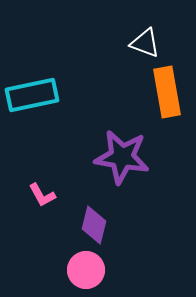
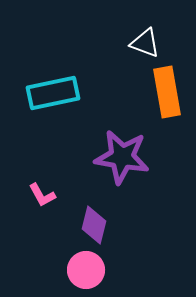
cyan rectangle: moved 21 px right, 2 px up
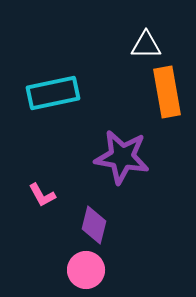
white triangle: moved 1 px right, 2 px down; rotated 20 degrees counterclockwise
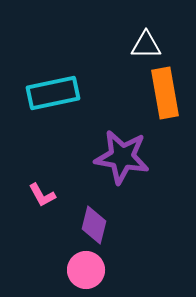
orange rectangle: moved 2 px left, 1 px down
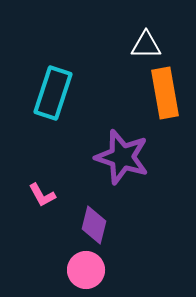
cyan rectangle: rotated 60 degrees counterclockwise
purple star: rotated 8 degrees clockwise
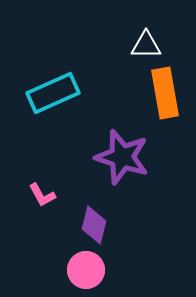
cyan rectangle: rotated 48 degrees clockwise
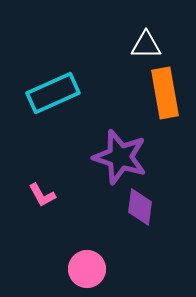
purple star: moved 2 px left
purple diamond: moved 46 px right, 18 px up; rotated 6 degrees counterclockwise
pink circle: moved 1 px right, 1 px up
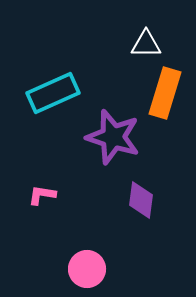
white triangle: moved 1 px up
orange rectangle: rotated 27 degrees clockwise
purple star: moved 7 px left, 20 px up
pink L-shape: rotated 128 degrees clockwise
purple diamond: moved 1 px right, 7 px up
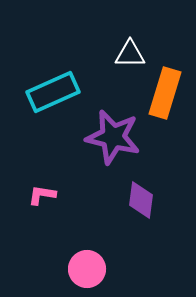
white triangle: moved 16 px left, 10 px down
cyan rectangle: moved 1 px up
purple star: rotated 4 degrees counterclockwise
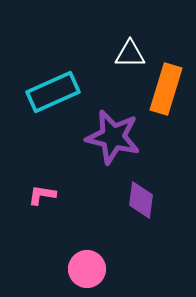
orange rectangle: moved 1 px right, 4 px up
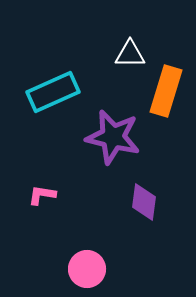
orange rectangle: moved 2 px down
purple diamond: moved 3 px right, 2 px down
